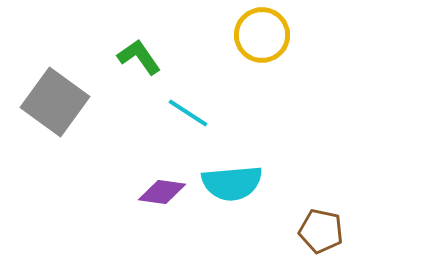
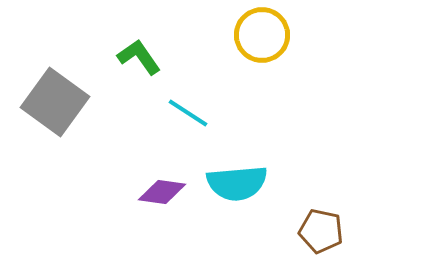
cyan semicircle: moved 5 px right
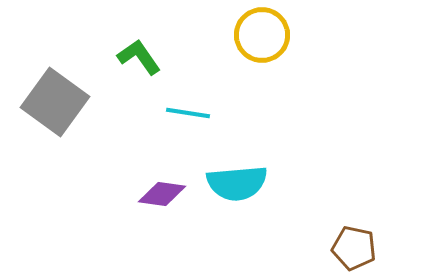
cyan line: rotated 24 degrees counterclockwise
purple diamond: moved 2 px down
brown pentagon: moved 33 px right, 17 px down
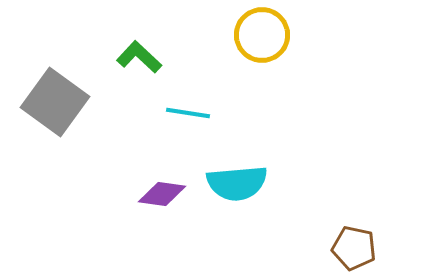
green L-shape: rotated 12 degrees counterclockwise
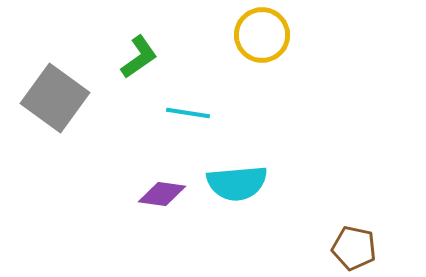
green L-shape: rotated 102 degrees clockwise
gray square: moved 4 px up
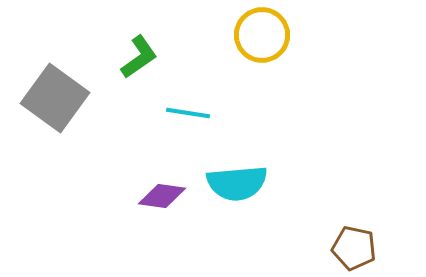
purple diamond: moved 2 px down
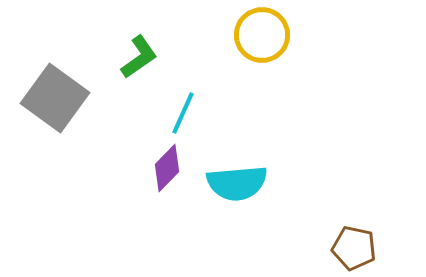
cyan line: moved 5 px left; rotated 75 degrees counterclockwise
purple diamond: moved 5 px right, 28 px up; rotated 54 degrees counterclockwise
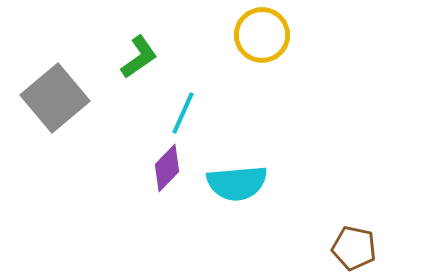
gray square: rotated 14 degrees clockwise
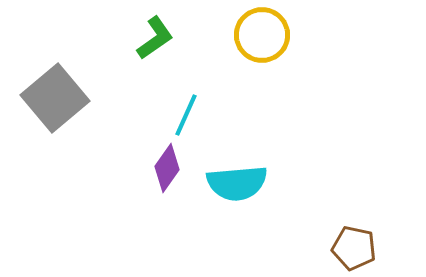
green L-shape: moved 16 px right, 19 px up
cyan line: moved 3 px right, 2 px down
purple diamond: rotated 9 degrees counterclockwise
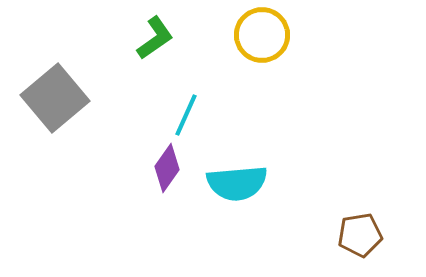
brown pentagon: moved 6 px right, 13 px up; rotated 21 degrees counterclockwise
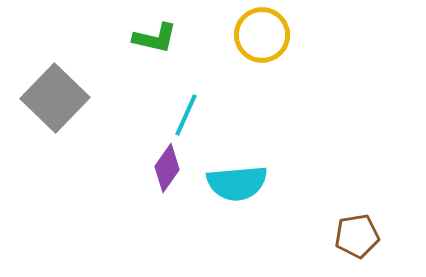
green L-shape: rotated 48 degrees clockwise
gray square: rotated 6 degrees counterclockwise
brown pentagon: moved 3 px left, 1 px down
